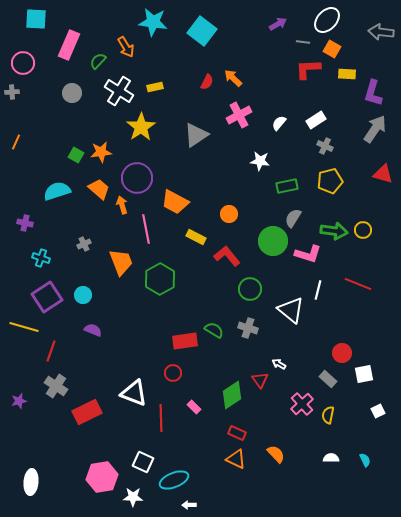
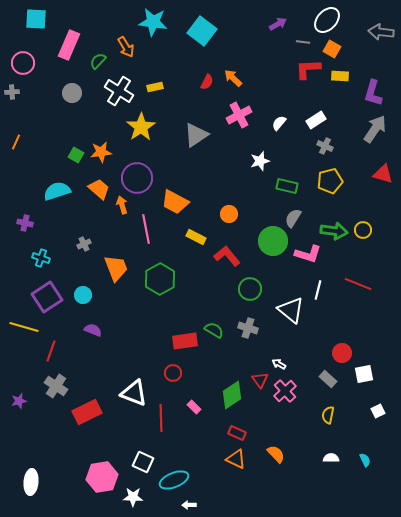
yellow rectangle at (347, 74): moved 7 px left, 2 px down
white star at (260, 161): rotated 24 degrees counterclockwise
green rectangle at (287, 186): rotated 25 degrees clockwise
orange trapezoid at (121, 262): moved 5 px left, 6 px down
pink cross at (302, 404): moved 17 px left, 13 px up
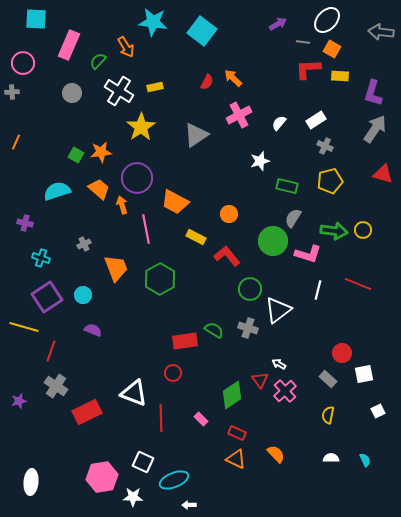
white triangle at (291, 310): moved 13 px left; rotated 44 degrees clockwise
pink rectangle at (194, 407): moved 7 px right, 12 px down
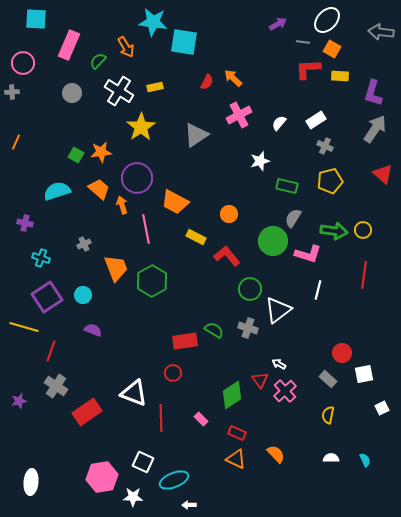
cyan square at (202, 31): moved 18 px left, 11 px down; rotated 28 degrees counterclockwise
red triangle at (383, 174): rotated 25 degrees clockwise
green hexagon at (160, 279): moved 8 px left, 2 px down
red line at (358, 284): moved 6 px right, 9 px up; rotated 76 degrees clockwise
white square at (378, 411): moved 4 px right, 3 px up
red rectangle at (87, 412): rotated 8 degrees counterclockwise
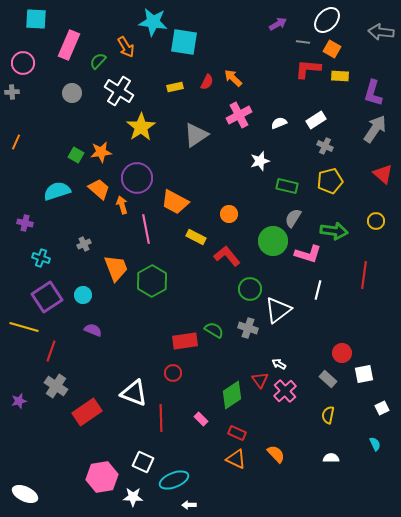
red L-shape at (308, 69): rotated 8 degrees clockwise
yellow rectangle at (155, 87): moved 20 px right
white semicircle at (279, 123): rotated 28 degrees clockwise
yellow circle at (363, 230): moved 13 px right, 9 px up
cyan semicircle at (365, 460): moved 10 px right, 16 px up
white ellipse at (31, 482): moved 6 px left, 12 px down; rotated 70 degrees counterclockwise
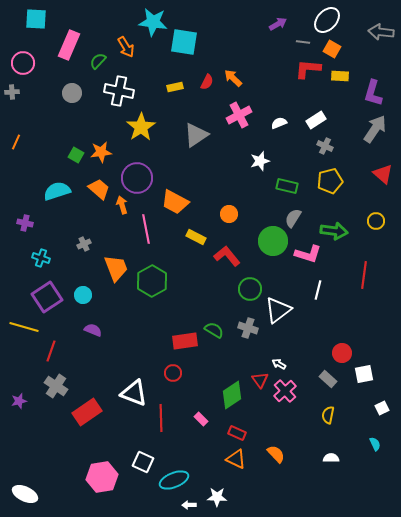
white cross at (119, 91): rotated 20 degrees counterclockwise
white star at (133, 497): moved 84 px right
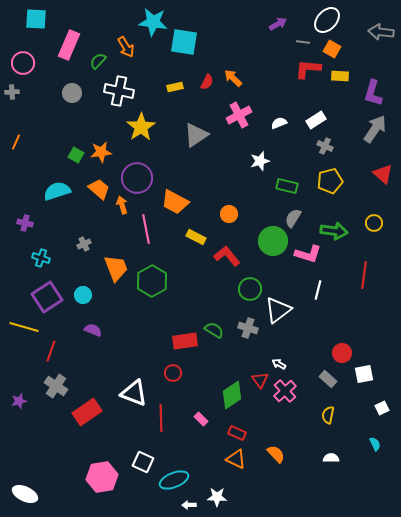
yellow circle at (376, 221): moved 2 px left, 2 px down
